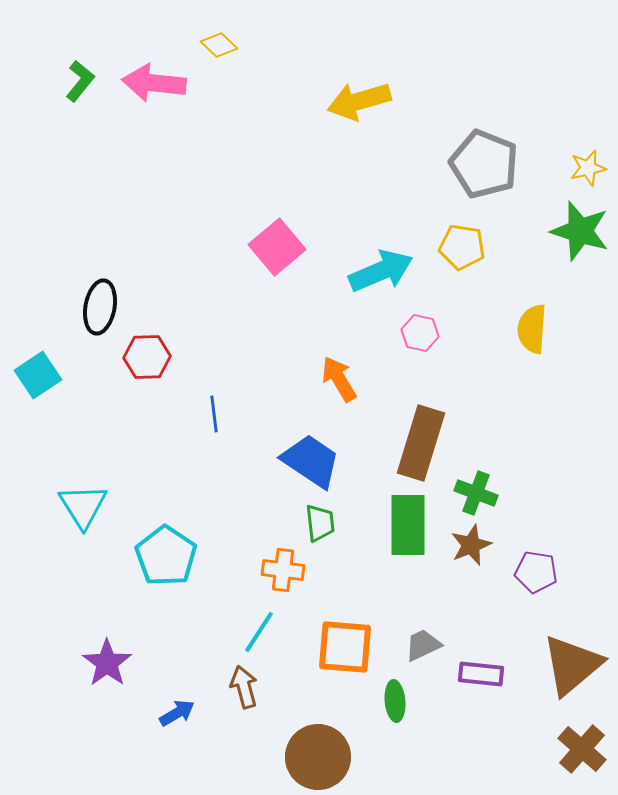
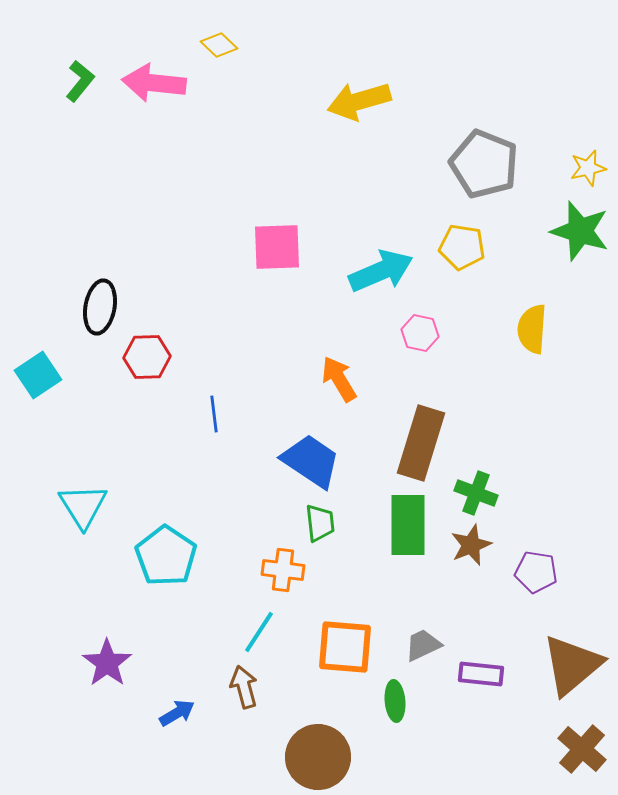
pink square: rotated 38 degrees clockwise
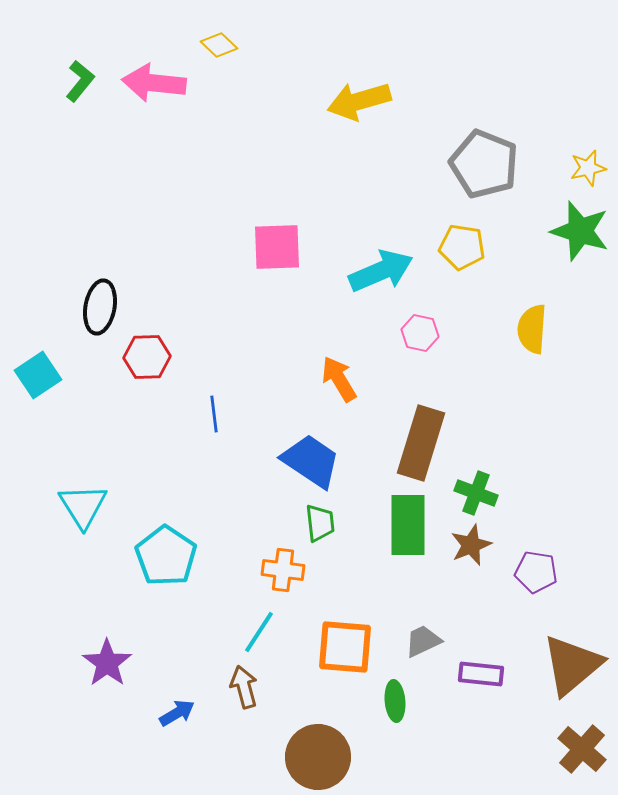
gray trapezoid: moved 4 px up
